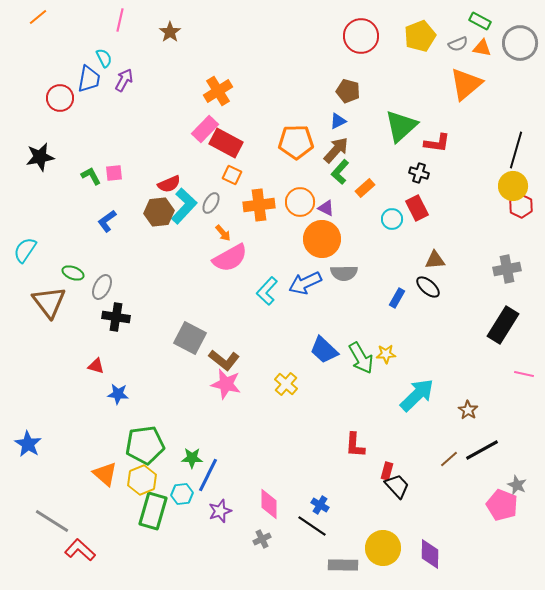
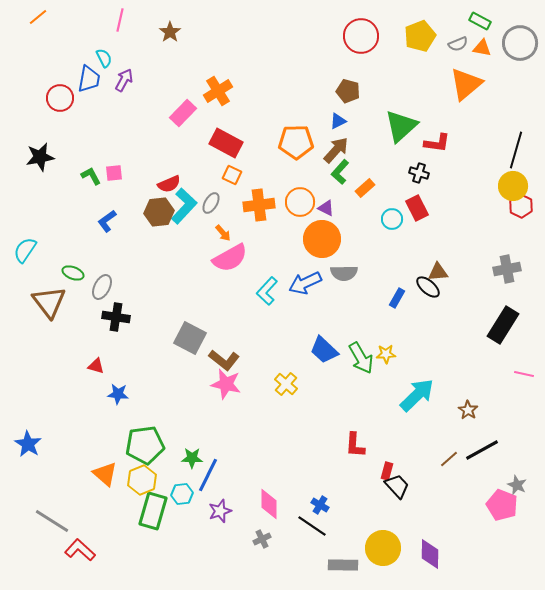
pink rectangle at (205, 129): moved 22 px left, 16 px up
brown triangle at (435, 260): moved 3 px right, 12 px down
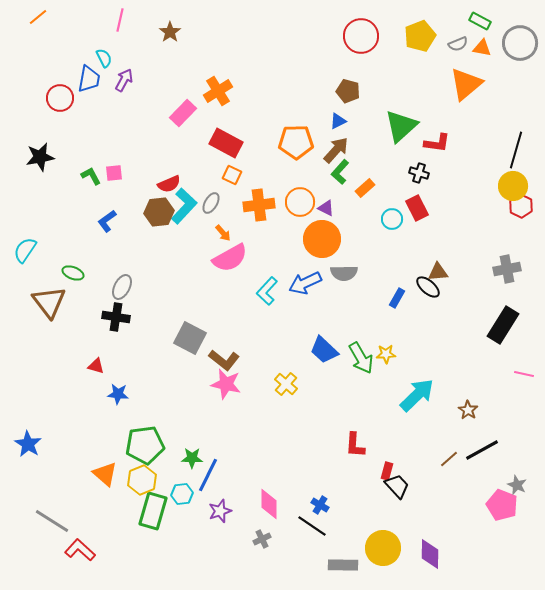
gray ellipse at (102, 287): moved 20 px right
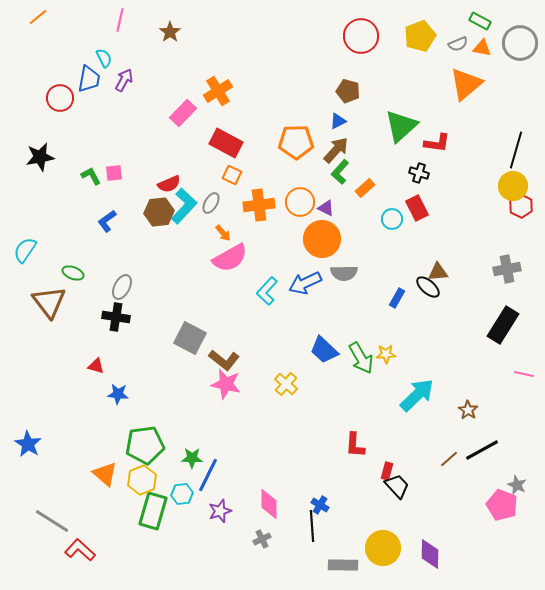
black line at (312, 526): rotated 52 degrees clockwise
